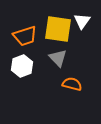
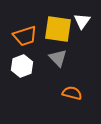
orange semicircle: moved 9 px down
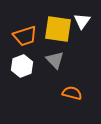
gray triangle: moved 3 px left, 2 px down
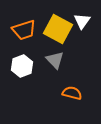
yellow square: rotated 20 degrees clockwise
orange trapezoid: moved 1 px left, 6 px up
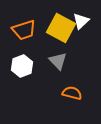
white triangle: moved 1 px left; rotated 12 degrees clockwise
yellow square: moved 3 px right, 1 px up
gray triangle: moved 3 px right, 1 px down
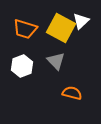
orange trapezoid: moved 1 px right, 1 px up; rotated 35 degrees clockwise
gray triangle: moved 2 px left
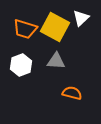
white triangle: moved 3 px up
yellow square: moved 6 px left, 1 px up
gray triangle: rotated 42 degrees counterclockwise
white hexagon: moved 1 px left, 1 px up
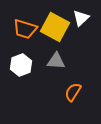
orange semicircle: moved 1 px right, 1 px up; rotated 72 degrees counterclockwise
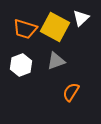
gray triangle: rotated 24 degrees counterclockwise
orange semicircle: moved 2 px left
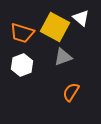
white triangle: rotated 36 degrees counterclockwise
orange trapezoid: moved 3 px left, 4 px down
gray triangle: moved 7 px right, 4 px up
white hexagon: moved 1 px right
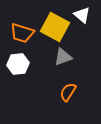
white triangle: moved 1 px right, 3 px up
white hexagon: moved 4 px left, 1 px up; rotated 15 degrees clockwise
orange semicircle: moved 3 px left
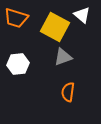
orange trapezoid: moved 6 px left, 15 px up
orange semicircle: rotated 24 degrees counterclockwise
